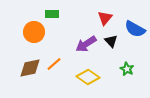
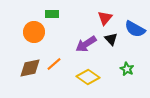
black triangle: moved 2 px up
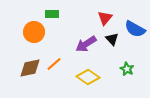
black triangle: moved 1 px right
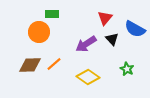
orange circle: moved 5 px right
brown diamond: moved 3 px up; rotated 10 degrees clockwise
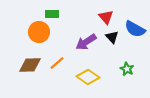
red triangle: moved 1 px right, 1 px up; rotated 21 degrees counterclockwise
black triangle: moved 2 px up
purple arrow: moved 2 px up
orange line: moved 3 px right, 1 px up
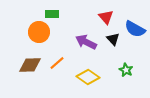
black triangle: moved 1 px right, 2 px down
purple arrow: rotated 60 degrees clockwise
green star: moved 1 px left, 1 px down
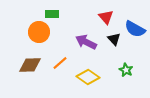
black triangle: moved 1 px right
orange line: moved 3 px right
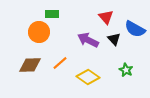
purple arrow: moved 2 px right, 2 px up
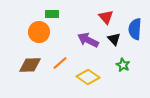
blue semicircle: rotated 65 degrees clockwise
green star: moved 3 px left, 5 px up
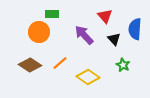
red triangle: moved 1 px left, 1 px up
purple arrow: moved 4 px left, 5 px up; rotated 20 degrees clockwise
brown diamond: rotated 35 degrees clockwise
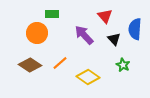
orange circle: moved 2 px left, 1 px down
